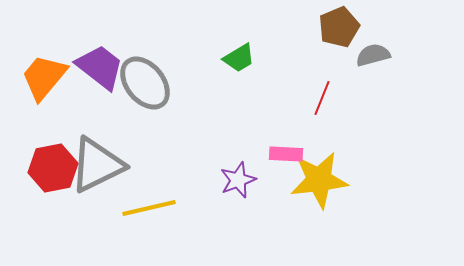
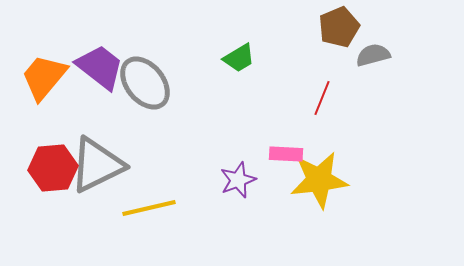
red hexagon: rotated 6 degrees clockwise
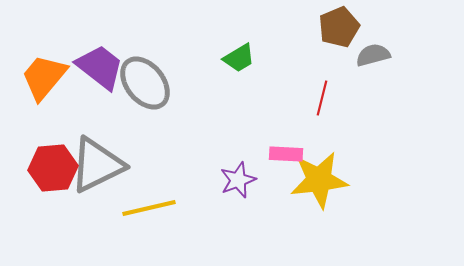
red line: rotated 8 degrees counterclockwise
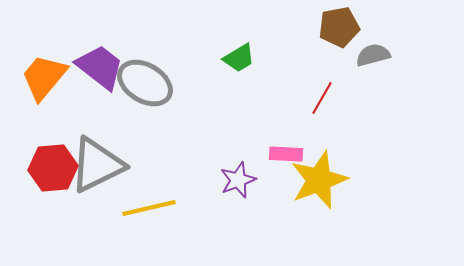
brown pentagon: rotated 12 degrees clockwise
gray ellipse: rotated 20 degrees counterclockwise
red line: rotated 16 degrees clockwise
yellow star: rotated 14 degrees counterclockwise
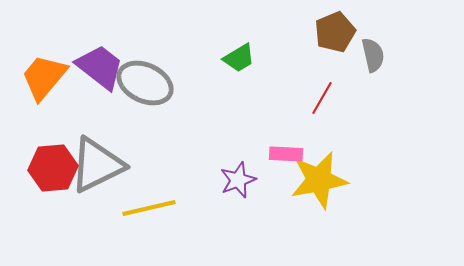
brown pentagon: moved 4 px left, 5 px down; rotated 12 degrees counterclockwise
gray semicircle: rotated 92 degrees clockwise
gray ellipse: rotated 6 degrees counterclockwise
yellow star: rotated 10 degrees clockwise
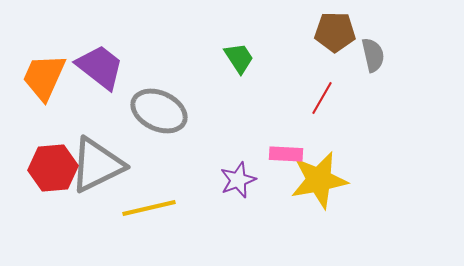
brown pentagon: rotated 24 degrees clockwise
green trapezoid: rotated 92 degrees counterclockwise
orange trapezoid: rotated 16 degrees counterclockwise
gray ellipse: moved 14 px right, 28 px down
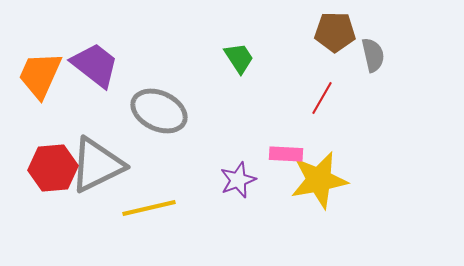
purple trapezoid: moved 5 px left, 2 px up
orange trapezoid: moved 4 px left, 2 px up
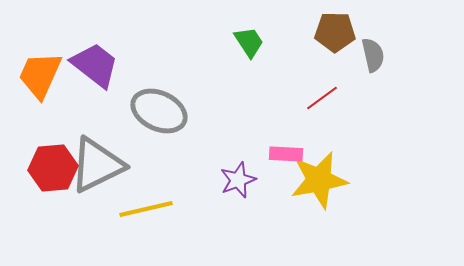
green trapezoid: moved 10 px right, 16 px up
red line: rotated 24 degrees clockwise
yellow line: moved 3 px left, 1 px down
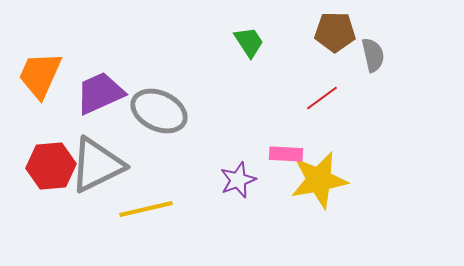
purple trapezoid: moved 5 px right, 28 px down; rotated 62 degrees counterclockwise
red hexagon: moved 2 px left, 2 px up
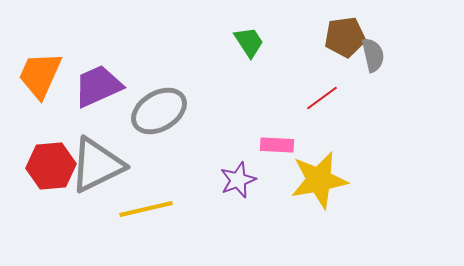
brown pentagon: moved 10 px right, 5 px down; rotated 9 degrees counterclockwise
purple trapezoid: moved 2 px left, 7 px up
gray ellipse: rotated 56 degrees counterclockwise
pink rectangle: moved 9 px left, 9 px up
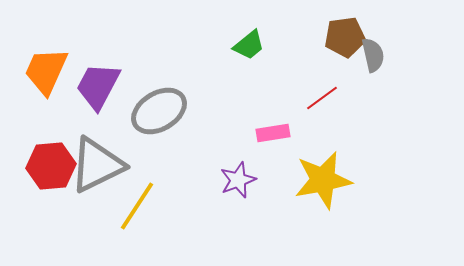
green trapezoid: moved 3 px down; rotated 84 degrees clockwise
orange trapezoid: moved 6 px right, 4 px up
purple trapezoid: rotated 38 degrees counterclockwise
pink rectangle: moved 4 px left, 12 px up; rotated 12 degrees counterclockwise
yellow star: moved 4 px right
yellow line: moved 9 px left, 3 px up; rotated 44 degrees counterclockwise
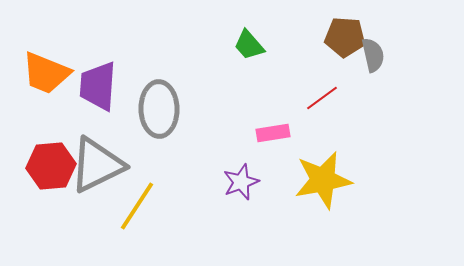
brown pentagon: rotated 12 degrees clockwise
green trapezoid: rotated 88 degrees clockwise
orange trapezoid: moved 2 px down; rotated 92 degrees counterclockwise
purple trapezoid: rotated 24 degrees counterclockwise
gray ellipse: moved 2 px up; rotated 60 degrees counterclockwise
purple star: moved 3 px right, 2 px down
